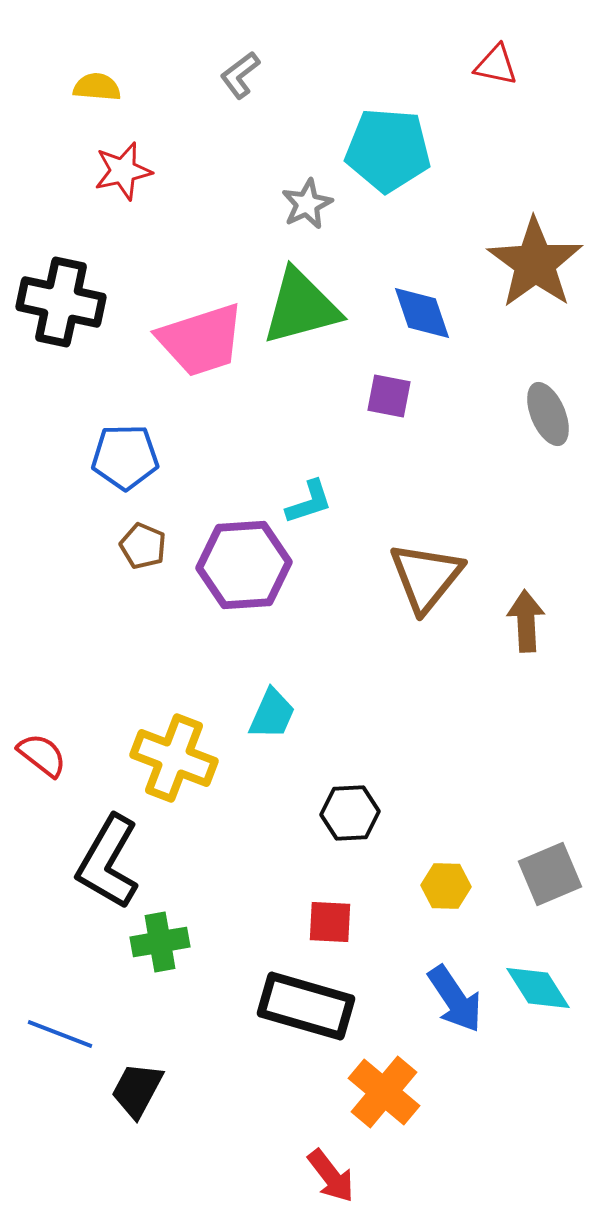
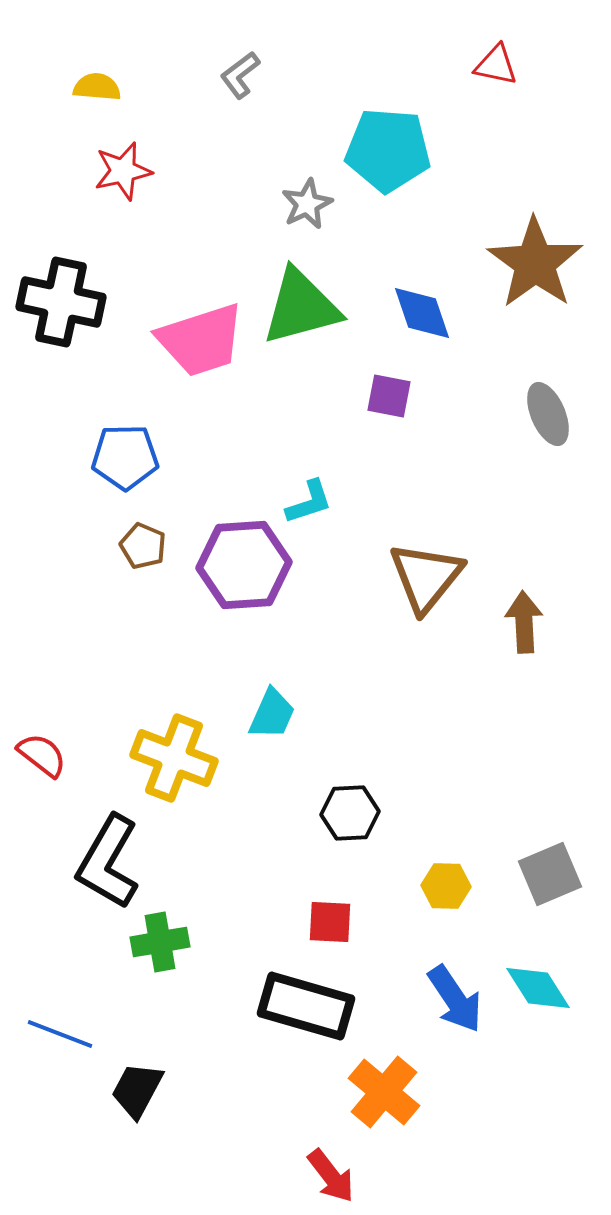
brown arrow: moved 2 px left, 1 px down
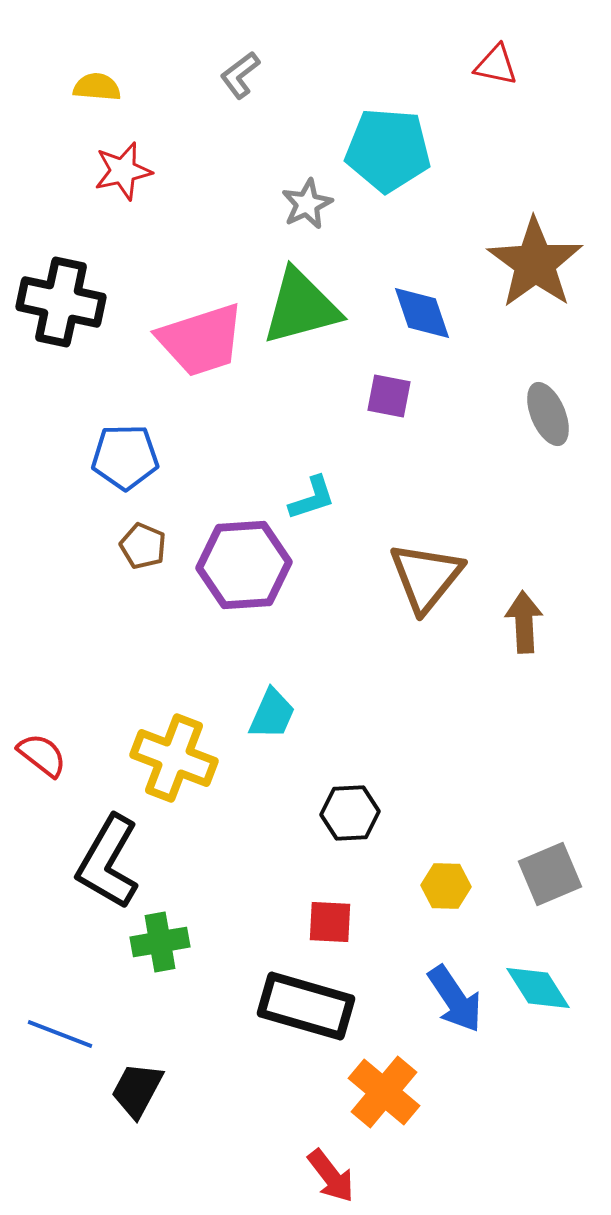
cyan L-shape: moved 3 px right, 4 px up
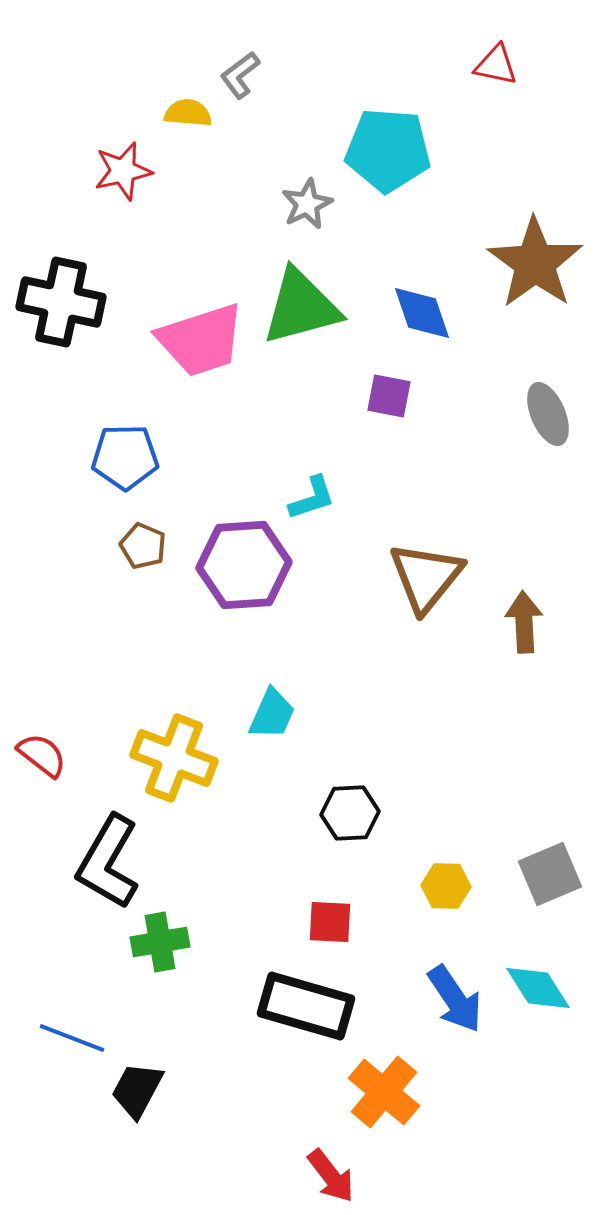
yellow semicircle: moved 91 px right, 26 px down
blue line: moved 12 px right, 4 px down
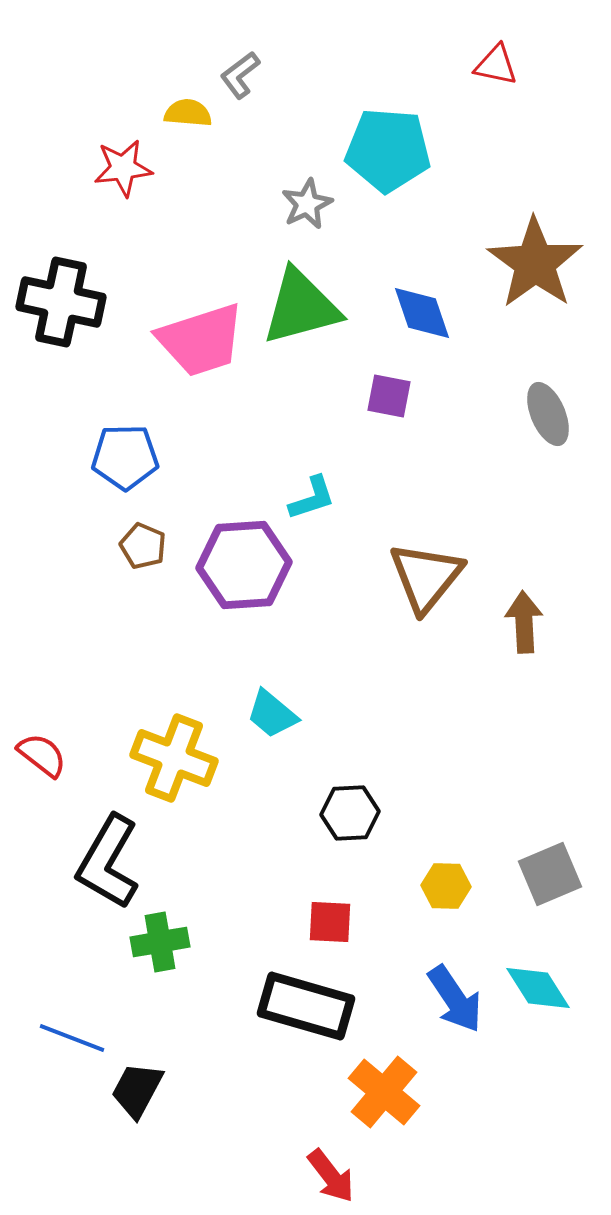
red star: moved 3 px up; rotated 6 degrees clockwise
cyan trapezoid: rotated 106 degrees clockwise
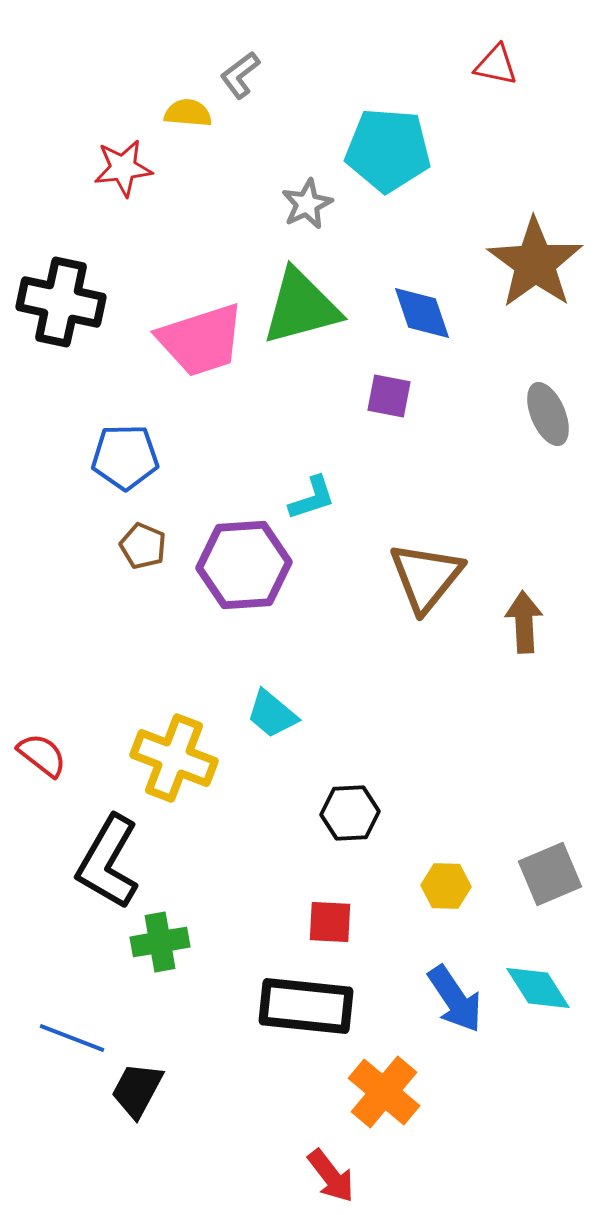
black rectangle: rotated 10 degrees counterclockwise
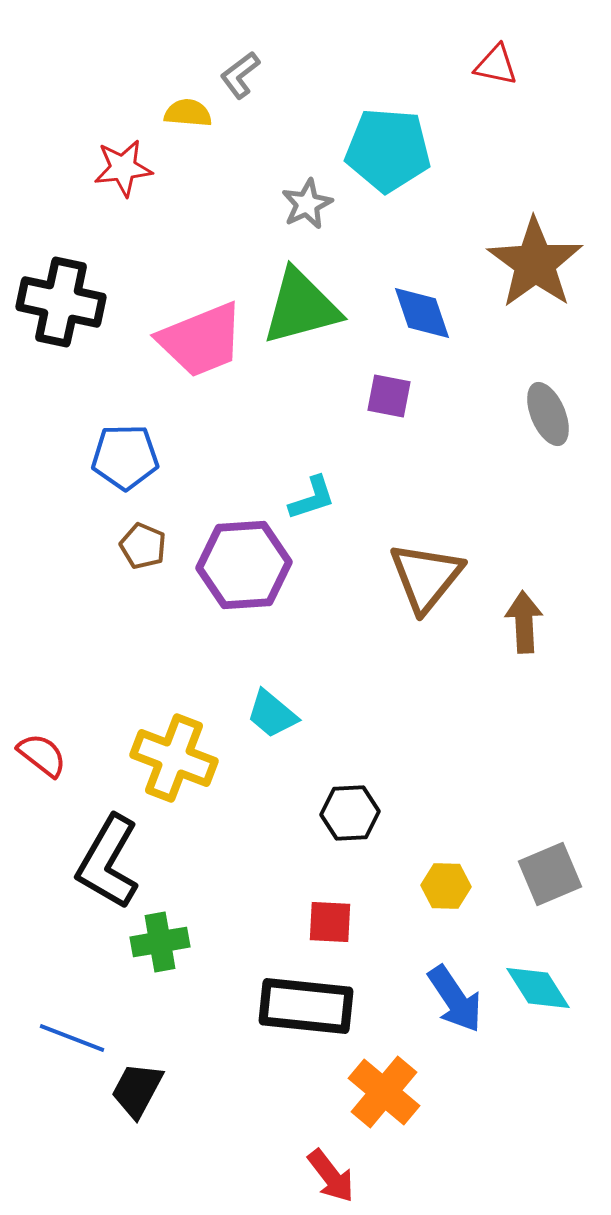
pink trapezoid: rotated 4 degrees counterclockwise
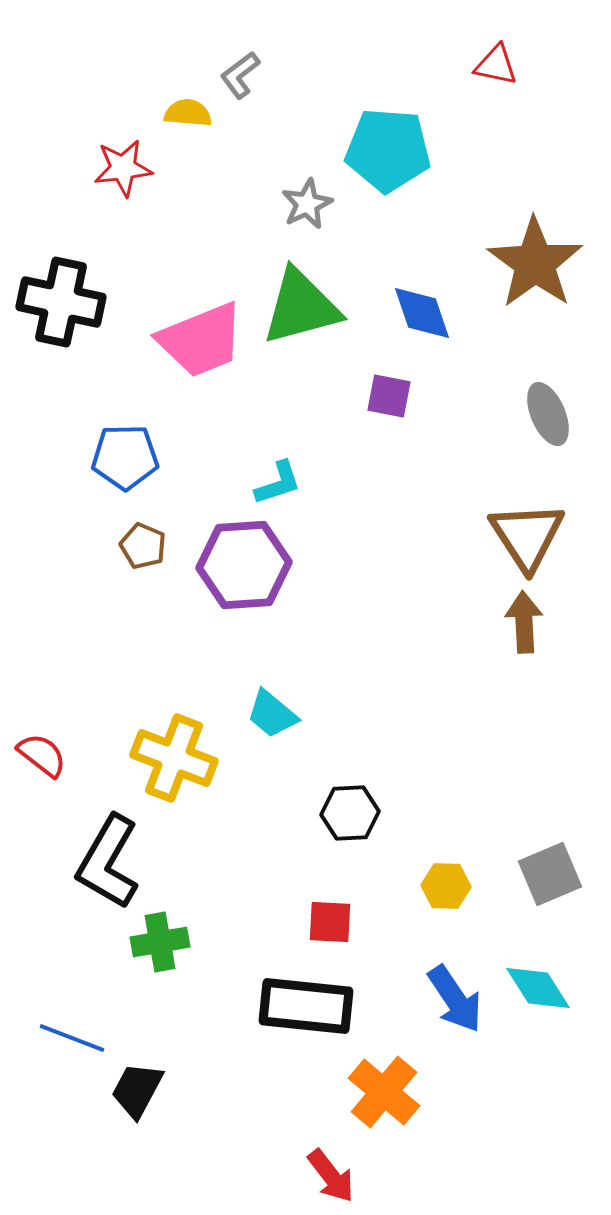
cyan L-shape: moved 34 px left, 15 px up
brown triangle: moved 101 px right, 41 px up; rotated 12 degrees counterclockwise
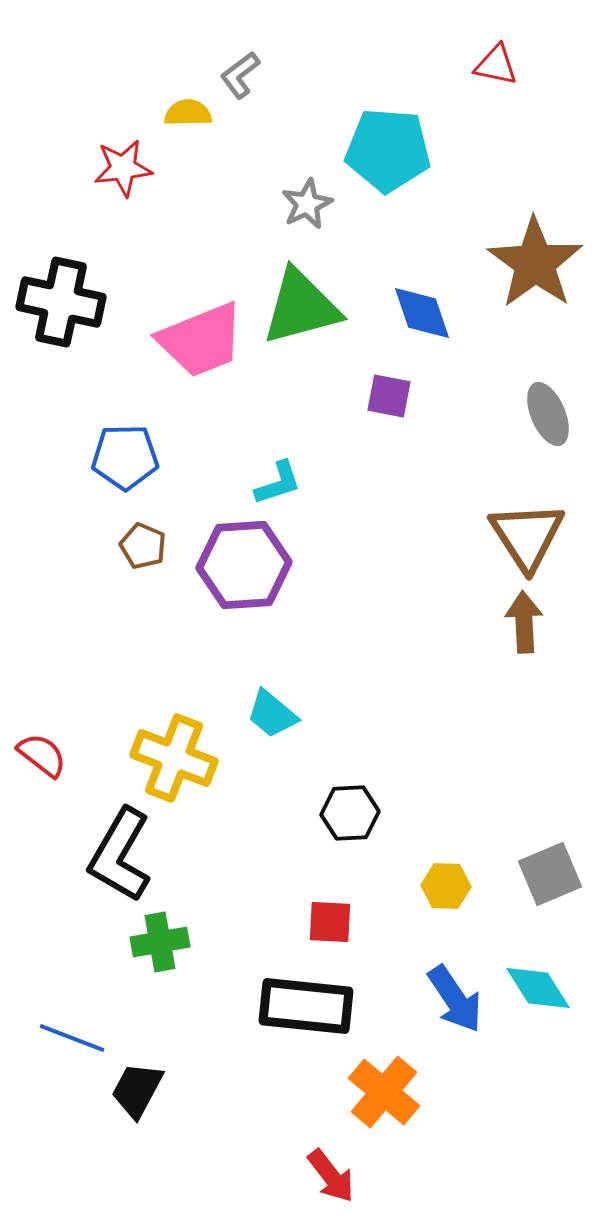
yellow semicircle: rotated 6 degrees counterclockwise
black L-shape: moved 12 px right, 7 px up
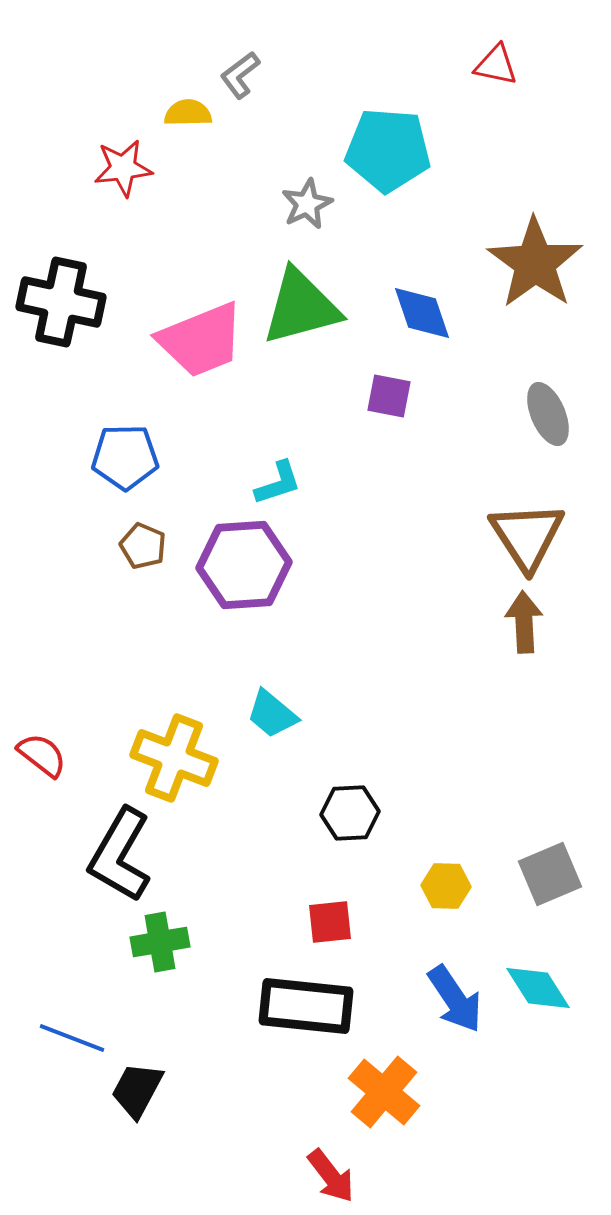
red square: rotated 9 degrees counterclockwise
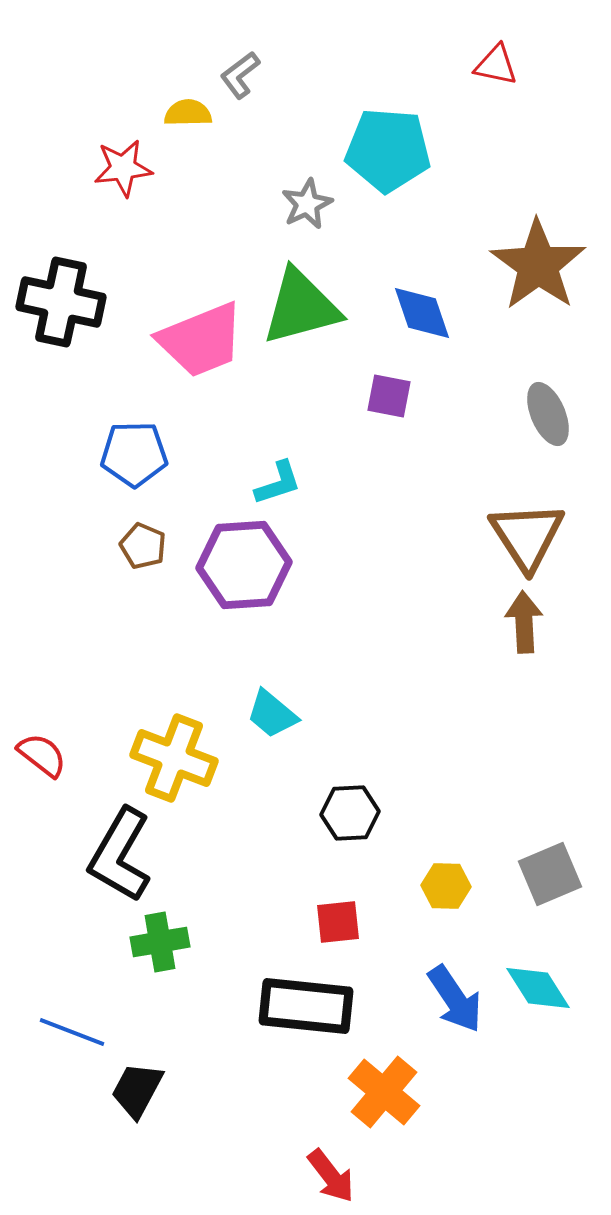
brown star: moved 3 px right, 2 px down
blue pentagon: moved 9 px right, 3 px up
red square: moved 8 px right
blue line: moved 6 px up
